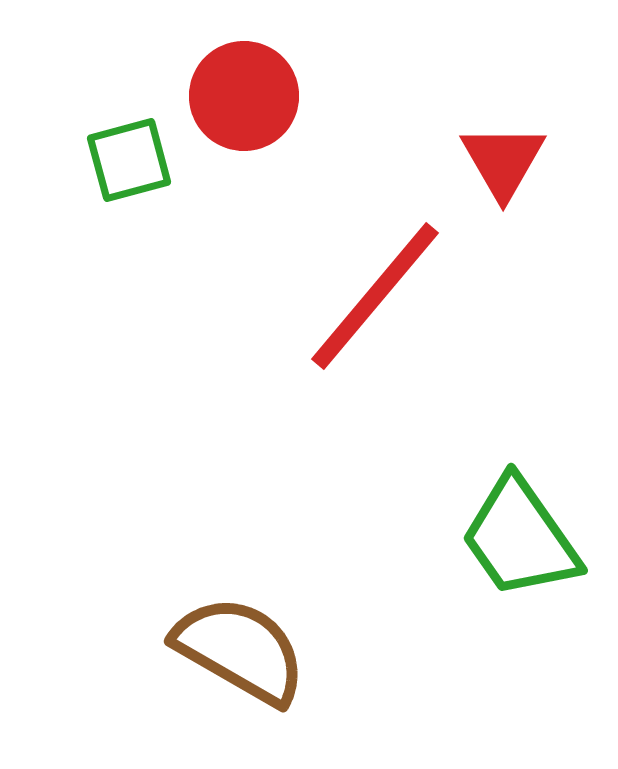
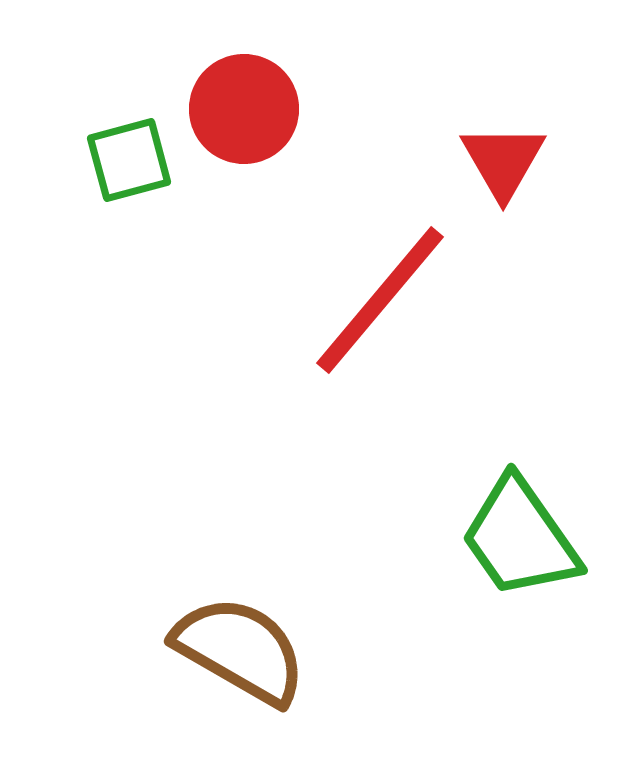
red circle: moved 13 px down
red line: moved 5 px right, 4 px down
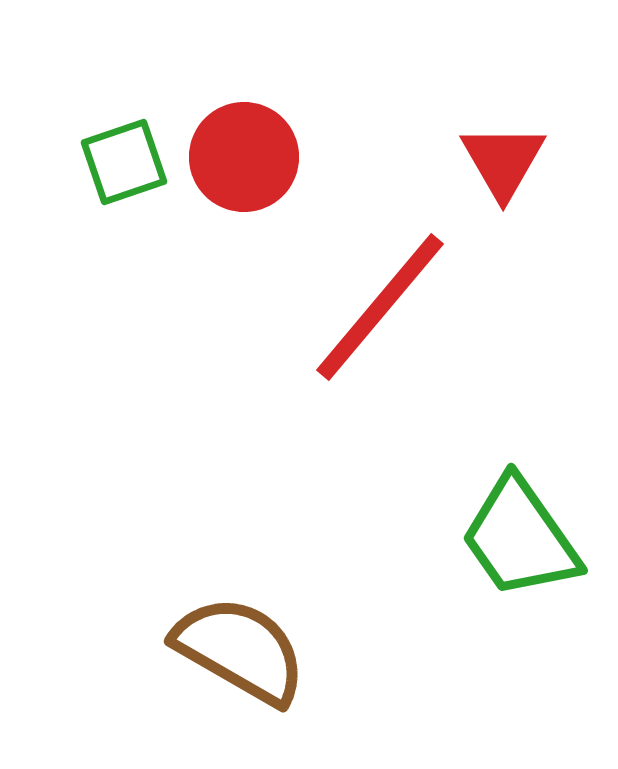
red circle: moved 48 px down
green square: moved 5 px left, 2 px down; rotated 4 degrees counterclockwise
red line: moved 7 px down
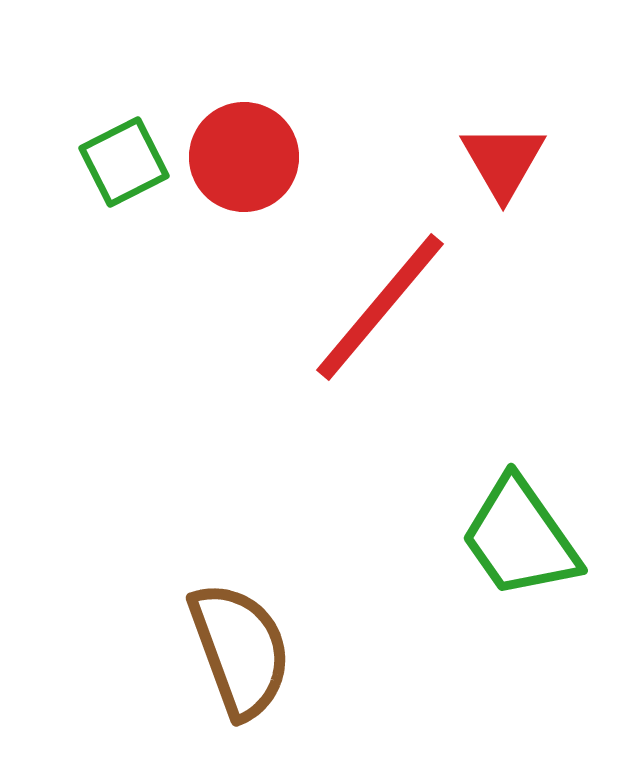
green square: rotated 8 degrees counterclockwise
brown semicircle: rotated 40 degrees clockwise
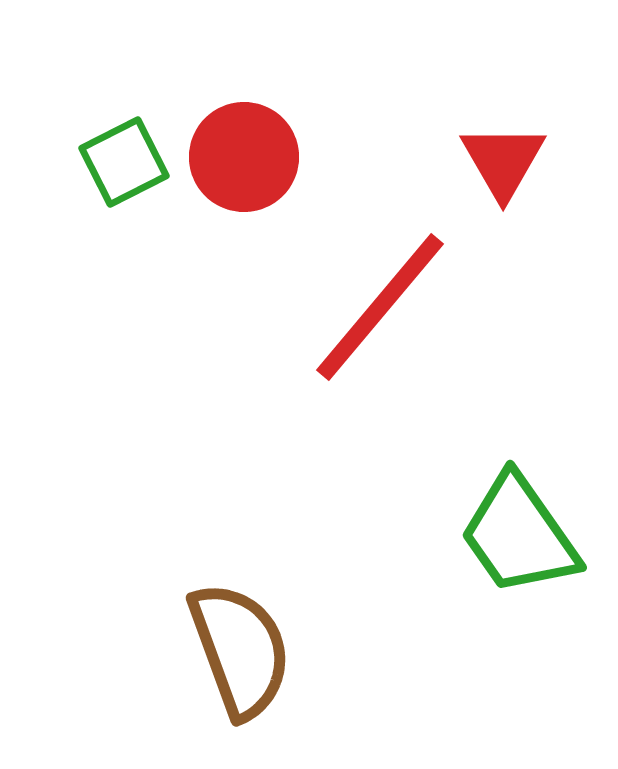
green trapezoid: moved 1 px left, 3 px up
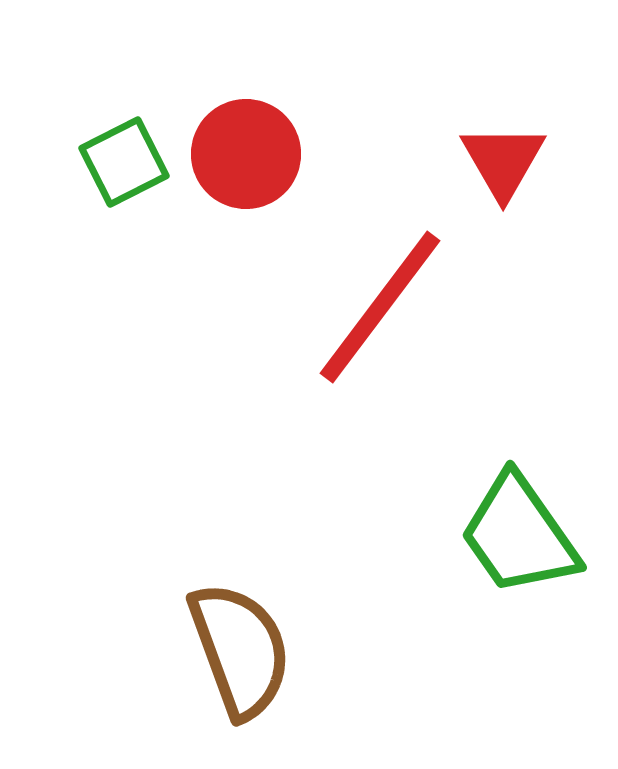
red circle: moved 2 px right, 3 px up
red line: rotated 3 degrees counterclockwise
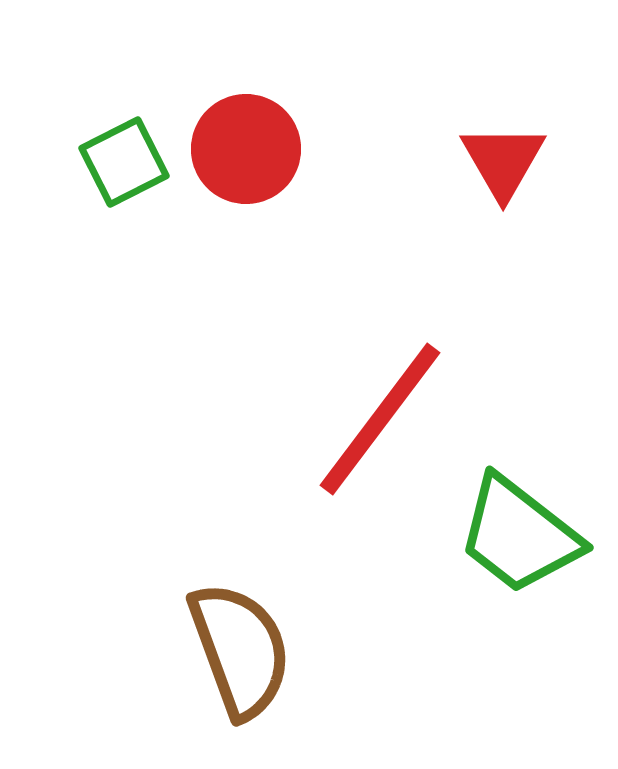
red circle: moved 5 px up
red line: moved 112 px down
green trapezoid: rotated 17 degrees counterclockwise
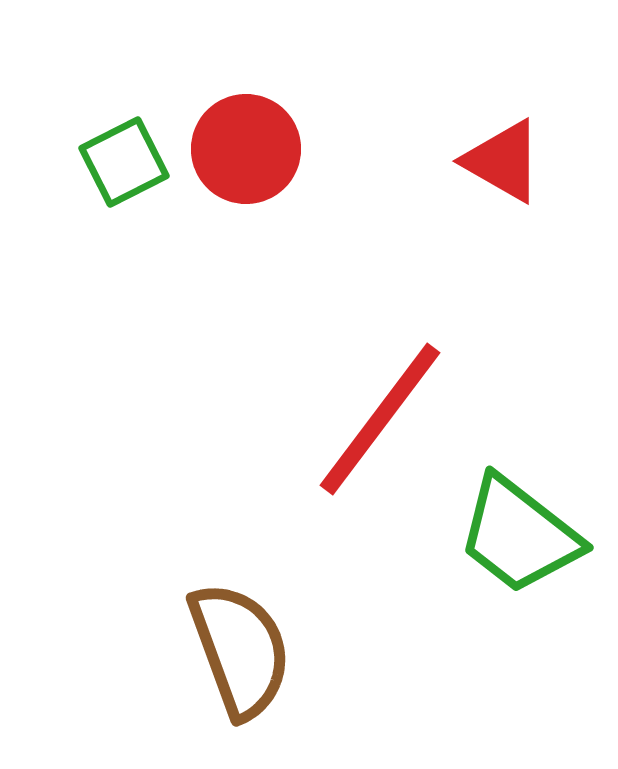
red triangle: rotated 30 degrees counterclockwise
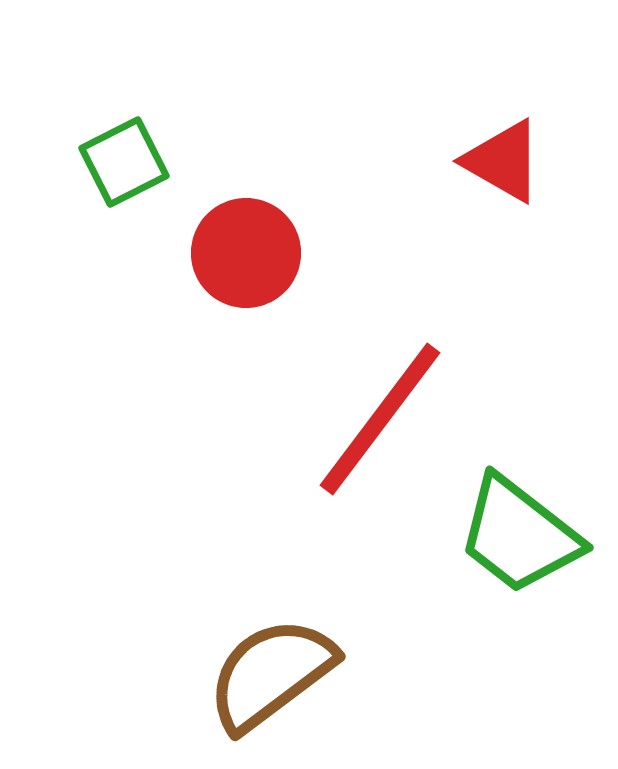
red circle: moved 104 px down
brown semicircle: moved 31 px right, 24 px down; rotated 107 degrees counterclockwise
